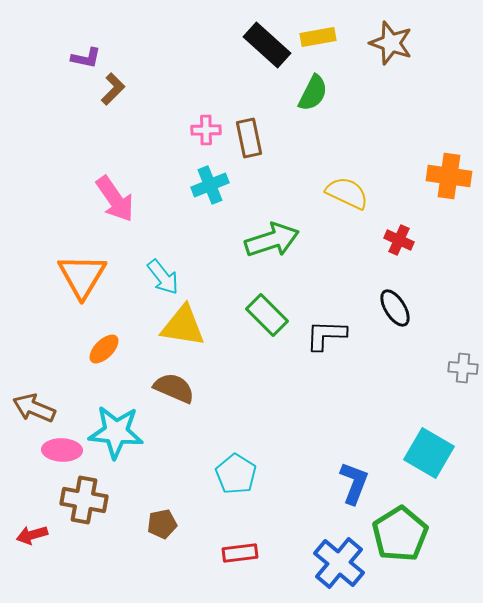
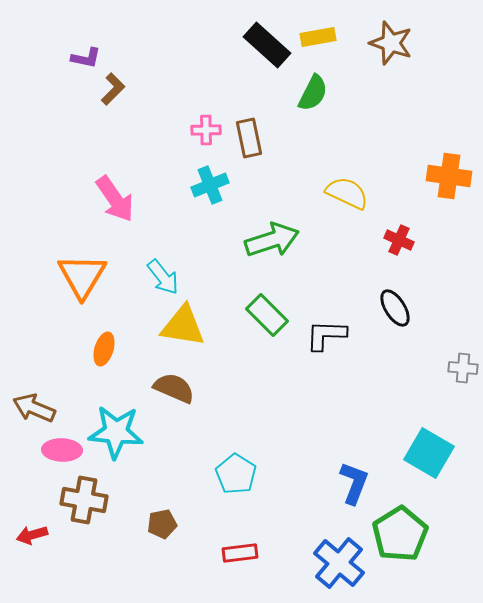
orange ellipse: rotated 28 degrees counterclockwise
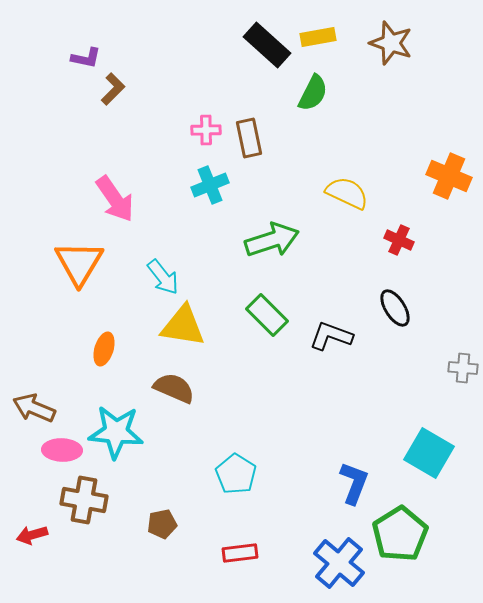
orange cross: rotated 15 degrees clockwise
orange triangle: moved 3 px left, 13 px up
black L-shape: moved 5 px right, 1 px down; rotated 18 degrees clockwise
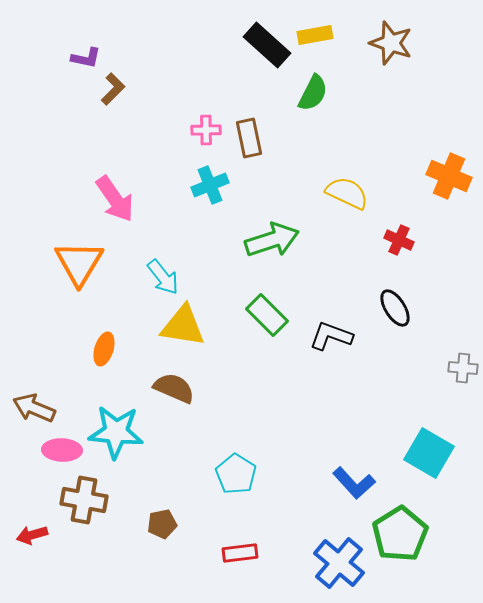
yellow rectangle: moved 3 px left, 2 px up
blue L-shape: rotated 117 degrees clockwise
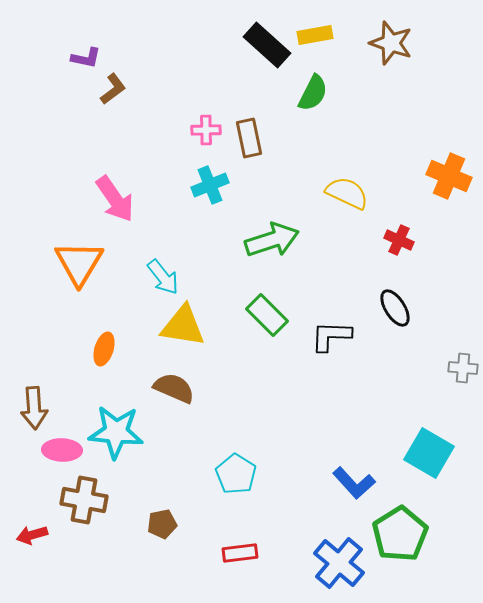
brown L-shape: rotated 8 degrees clockwise
black L-shape: rotated 18 degrees counterclockwise
brown arrow: rotated 117 degrees counterclockwise
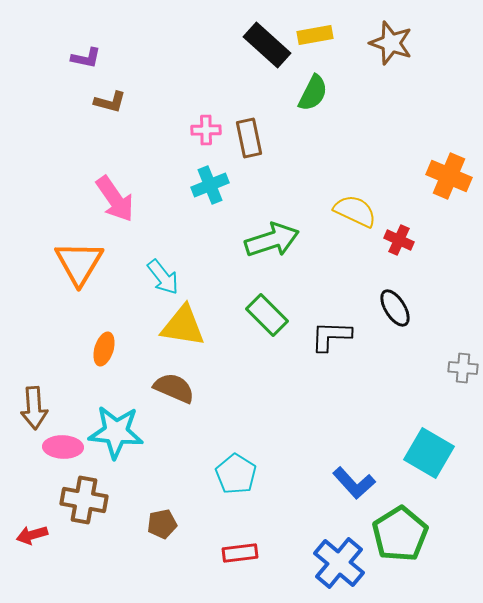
brown L-shape: moved 3 px left, 13 px down; rotated 52 degrees clockwise
yellow semicircle: moved 8 px right, 18 px down
pink ellipse: moved 1 px right, 3 px up
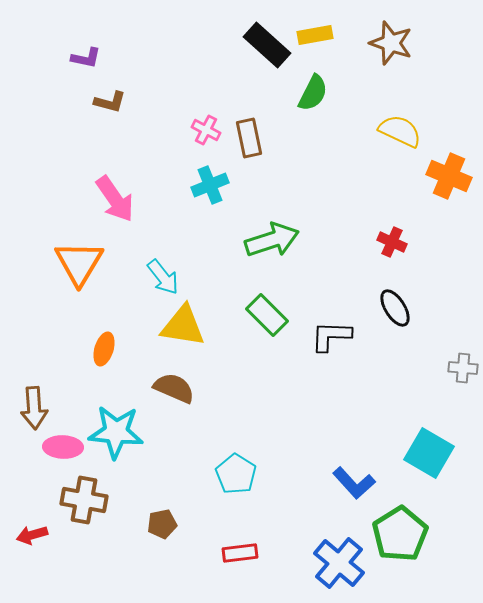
pink cross: rotated 28 degrees clockwise
yellow semicircle: moved 45 px right, 80 px up
red cross: moved 7 px left, 2 px down
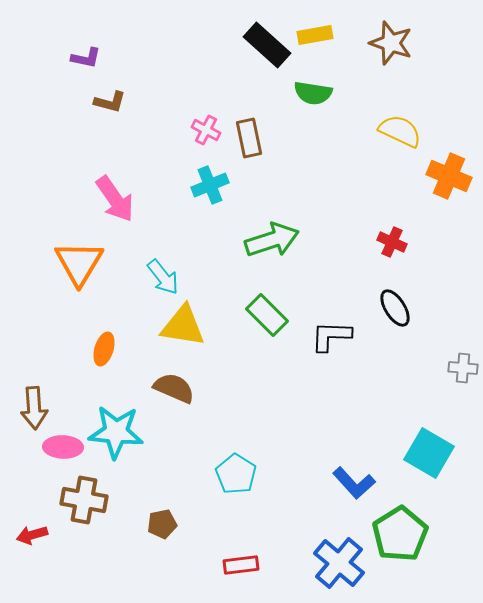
green semicircle: rotated 72 degrees clockwise
red rectangle: moved 1 px right, 12 px down
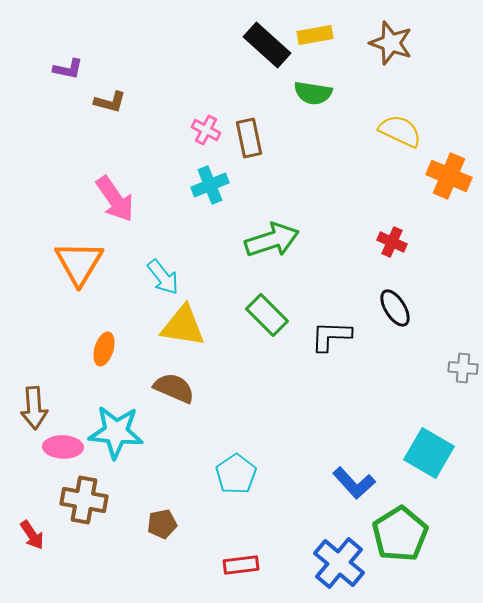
purple L-shape: moved 18 px left, 11 px down
cyan pentagon: rotated 6 degrees clockwise
red arrow: rotated 108 degrees counterclockwise
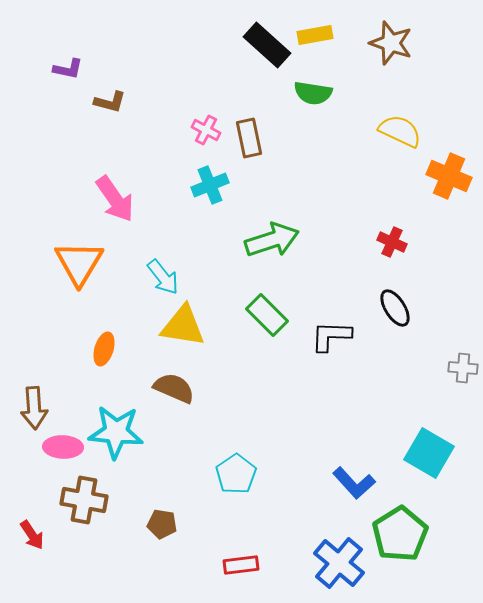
brown pentagon: rotated 20 degrees clockwise
